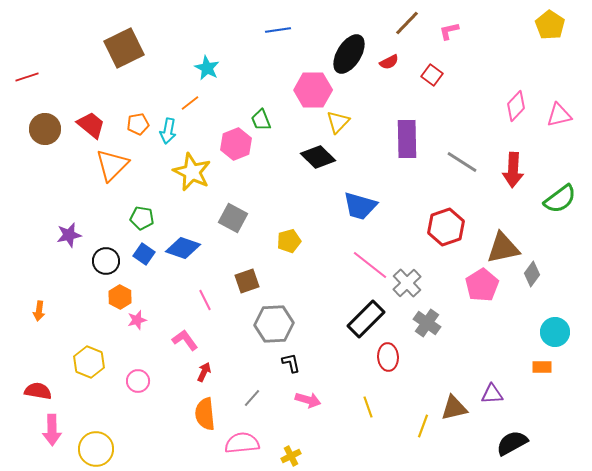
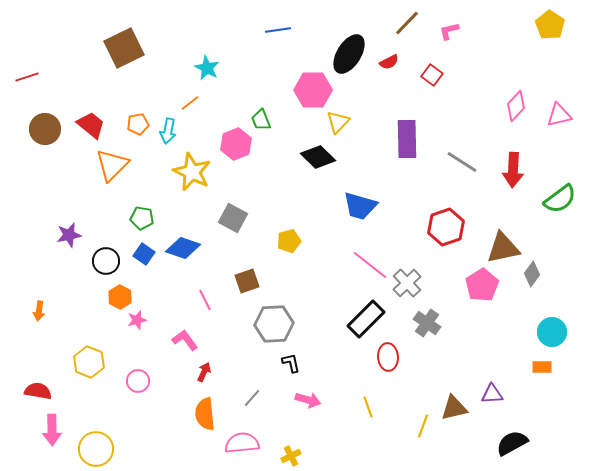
cyan circle at (555, 332): moved 3 px left
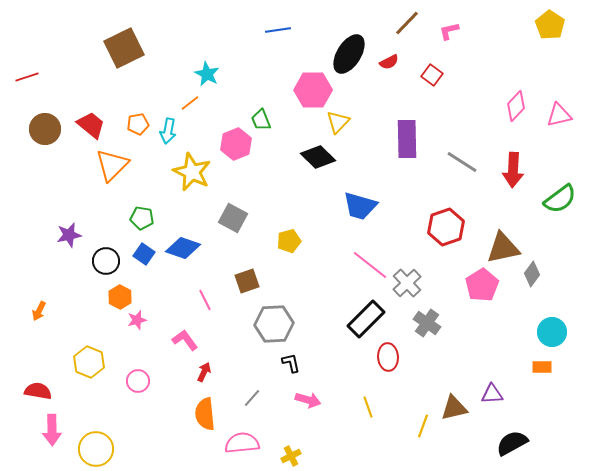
cyan star at (207, 68): moved 6 px down
orange arrow at (39, 311): rotated 18 degrees clockwise
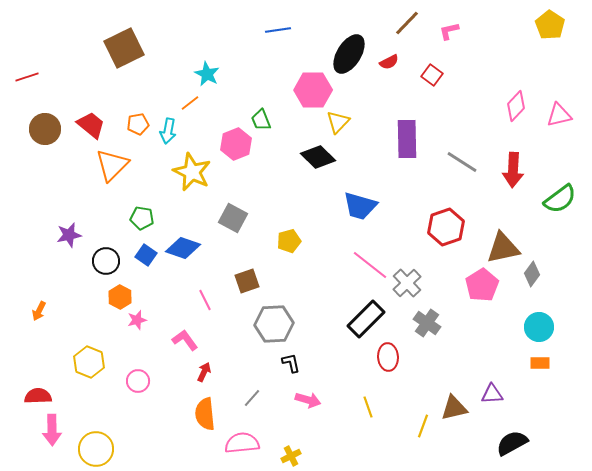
blue square at (144, 254): moved 2 px right, 1 px down
cyan circle at (552, 332): moved 13 px left, 5 px up
orange rectangle at (542, 367): moved 2 px left, 4 px up
red semicircle at (38, 391): moved 5 px down; rotated 12 degrees counterclockwise
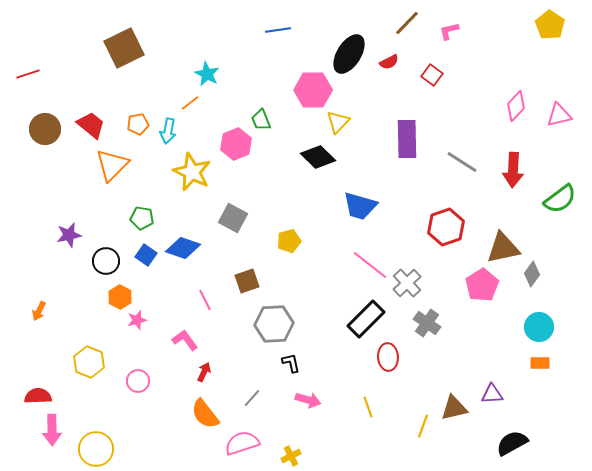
red line at (27, 77): moved 1 px right, 3 px up
orange semicircle at (205, 414): rotated 32 degrees counterclockwise
pink semicircle at (242, 443): rotated 12 degrees counterclockwise
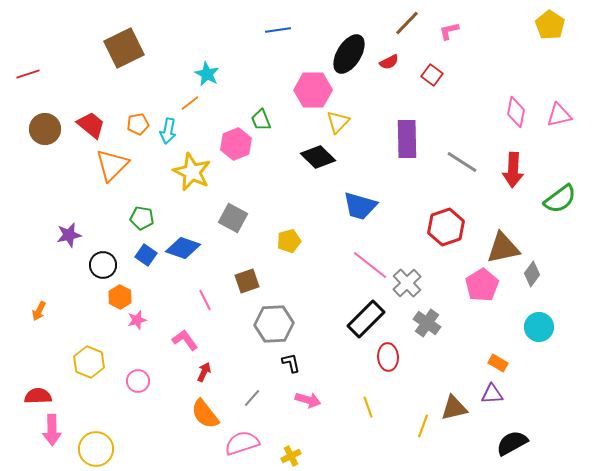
pink diamond at (516, 106): moved 6 px down; rotated 32 degrees counterclockwise
black circle at (106, 261): moved 3 px left, 4 px down
orange rectangle at (540, 363): moved 42 px left; rotated 30 degrees clockwise
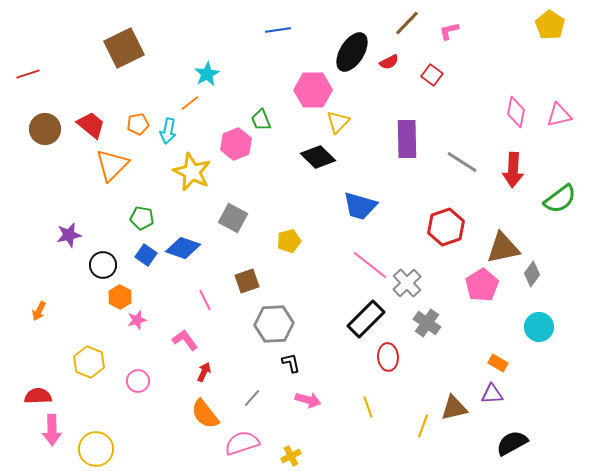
black ellipse at (349, 54): moved 3 px right, 2 px up
cyan star at (207, 74): rotated 15 degrees clockwise
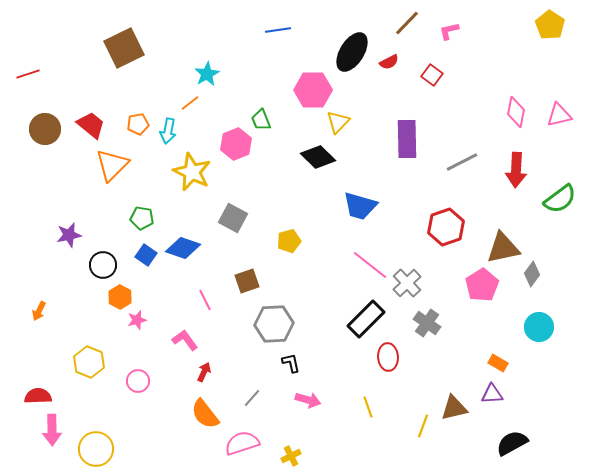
gray line at (462, 162): rotated 60 degrees counterclockwise
red arrow at (513, 170): moved 3 px right
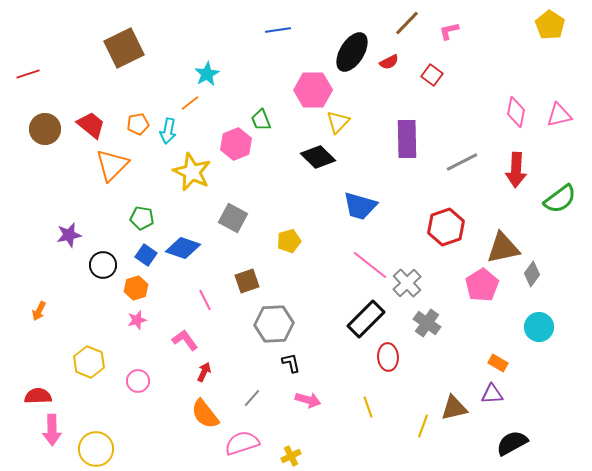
orange hexagon at (120, 297): moved 16 px right, 9 px up; rotated 15 degrees clockwise
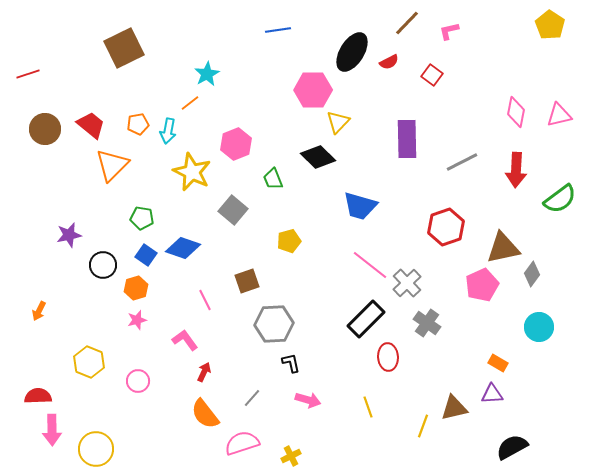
green trapezoid at (261, 120): moved 12 px right, 59 px down
gray square at (233, 218): moved 8 px up; rotated 12 degrees clockwise
pink pentagon at (482, 285): rotated 8 degrees clockwise
black semicircle at (512, 443): moved 4 px down
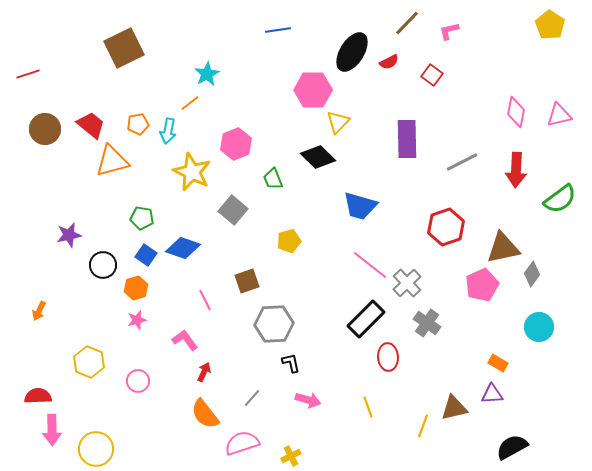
orange triangle at (112, 165): moved 4 px up; rotated 30 degrees clockwise
